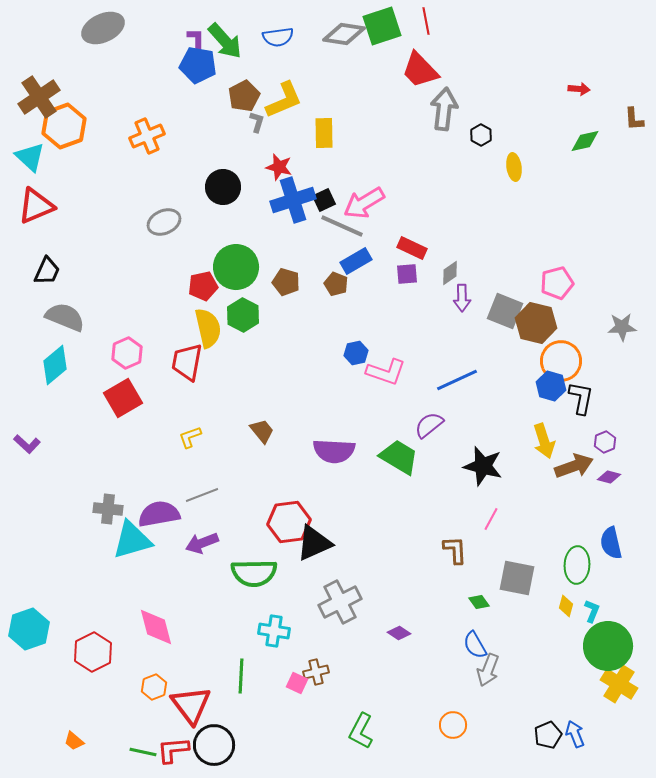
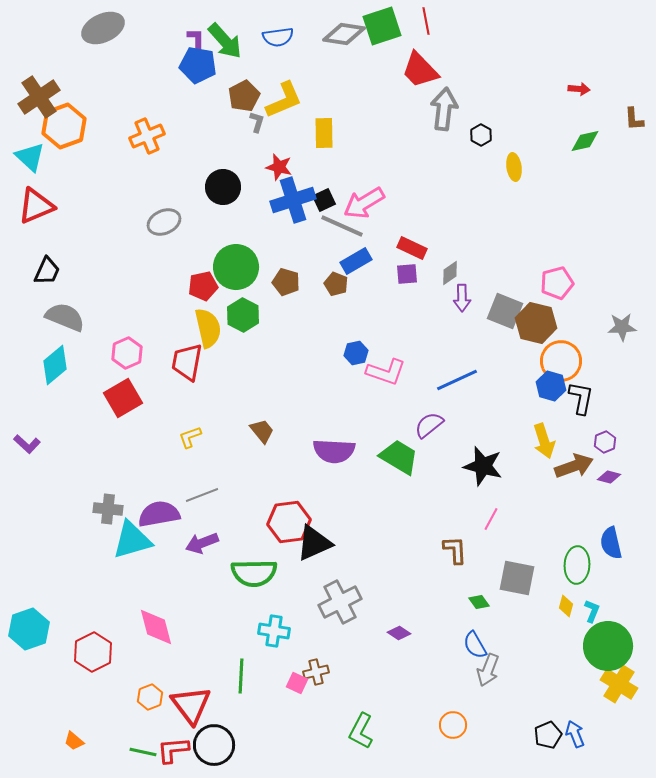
orange hexagon at (154, 687): moved 4 px left, 10 px down
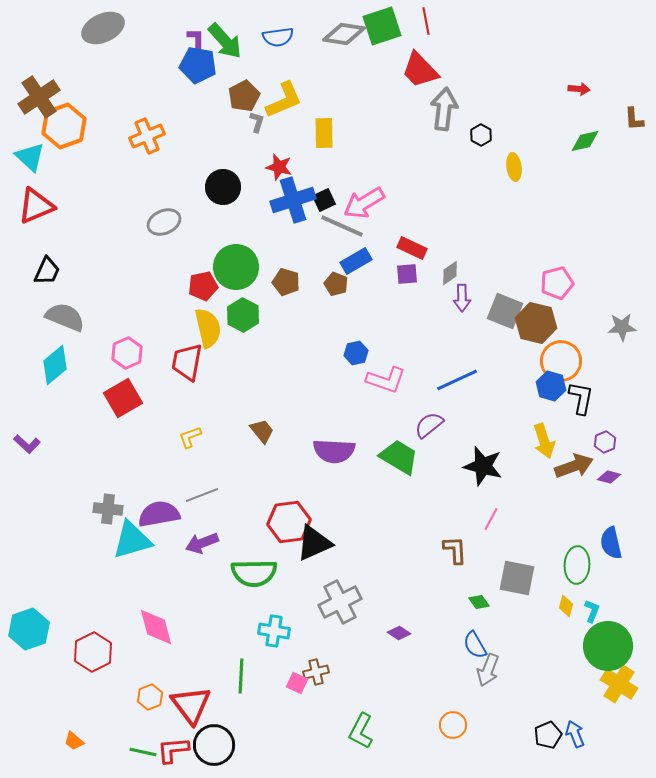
pink L-shape at (386, 372): moved 8 px down
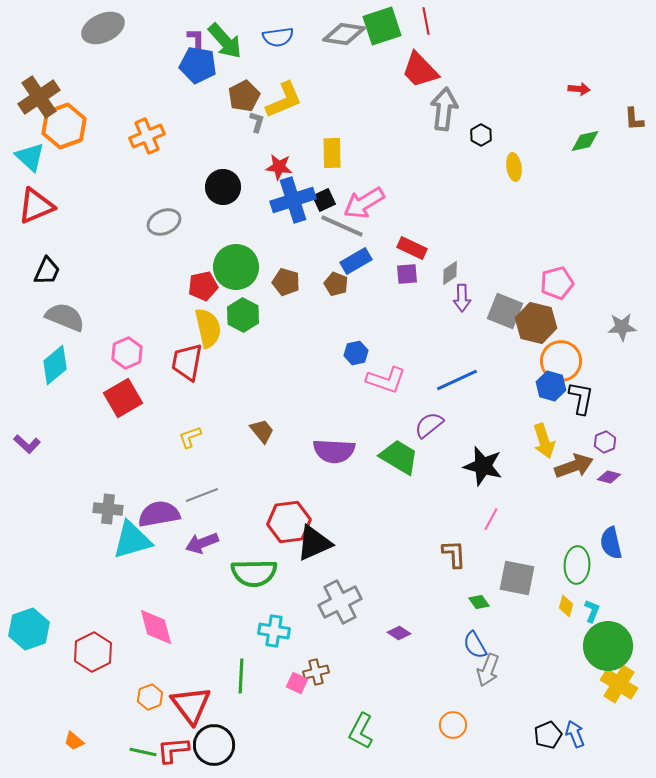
yellow rectangle at (324, 133): moved 8 px right, 20 px down
red star at (279, 167): rotated 8 degrees counterclockwise
brown L-shape at (455, 550): moved 1 px left, 4 px down
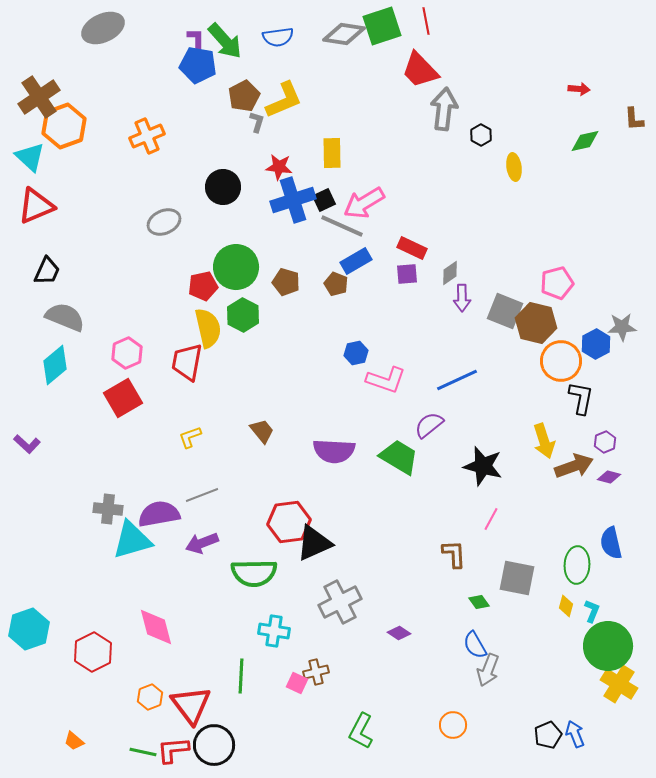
blue hexagon at (551, 386): moved 45 px right, 42 px up; rotated 16 degrees clockwise
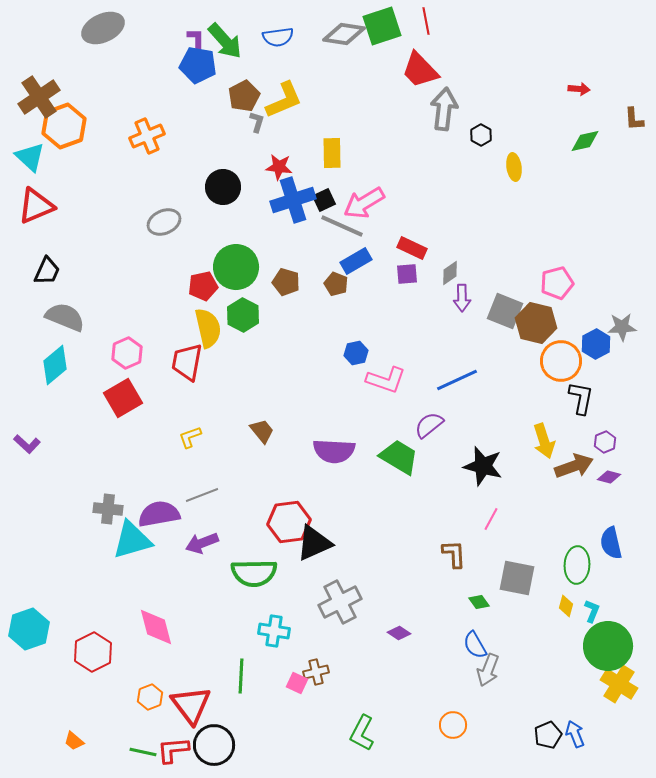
green L-shape at (361, 731): moved 1 px right, 2 px down
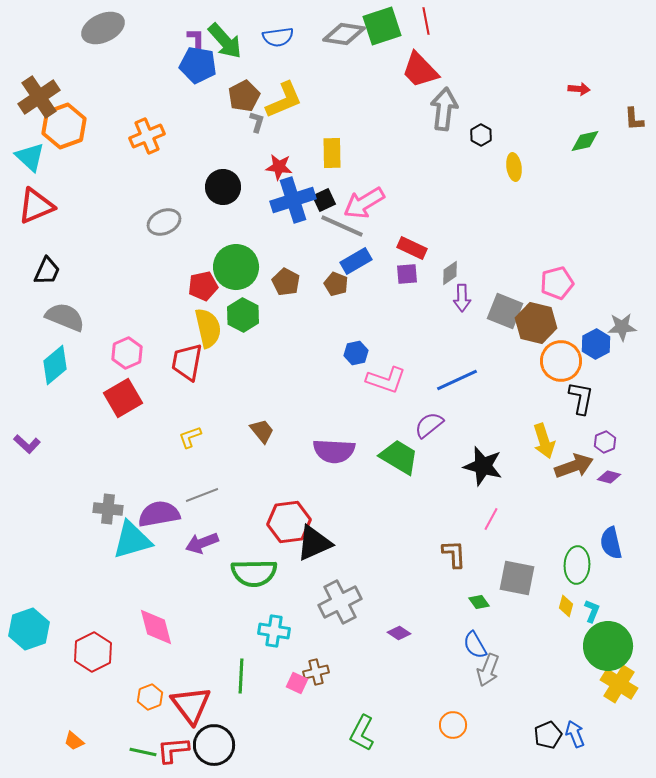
brown pentagon at (286, 282): rotated 12 degrees clockwise
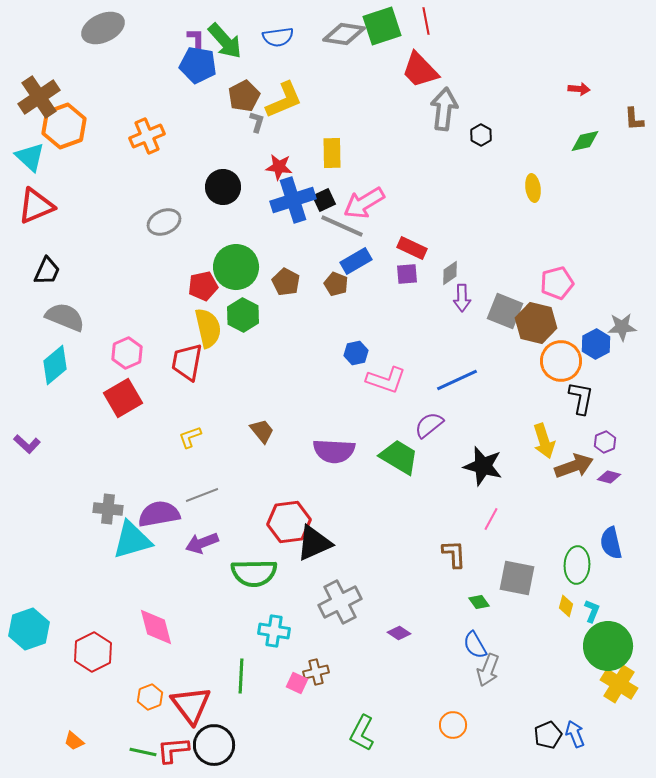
yellow ellipse at (514, 167): moved 19 px right, 21 px down
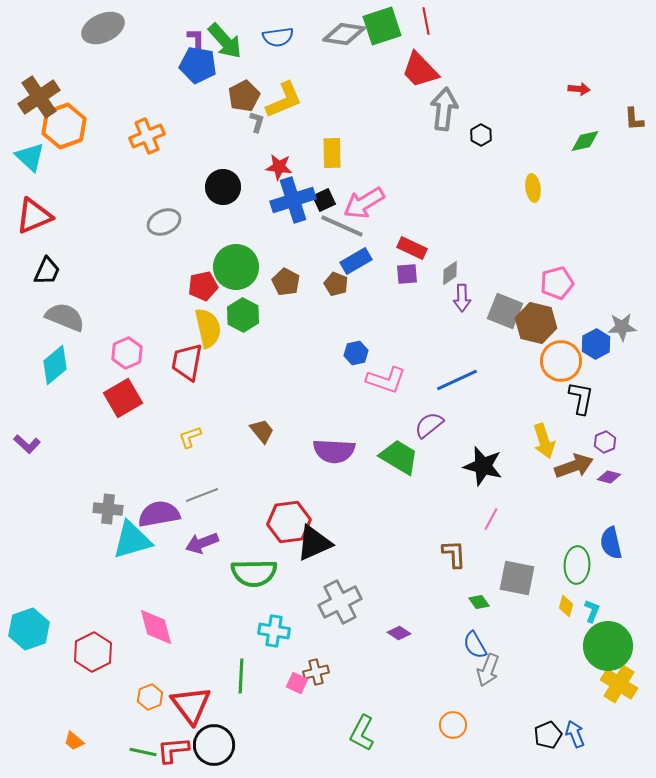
red triangle at (36, 206): moved 2 px left, 10 px down
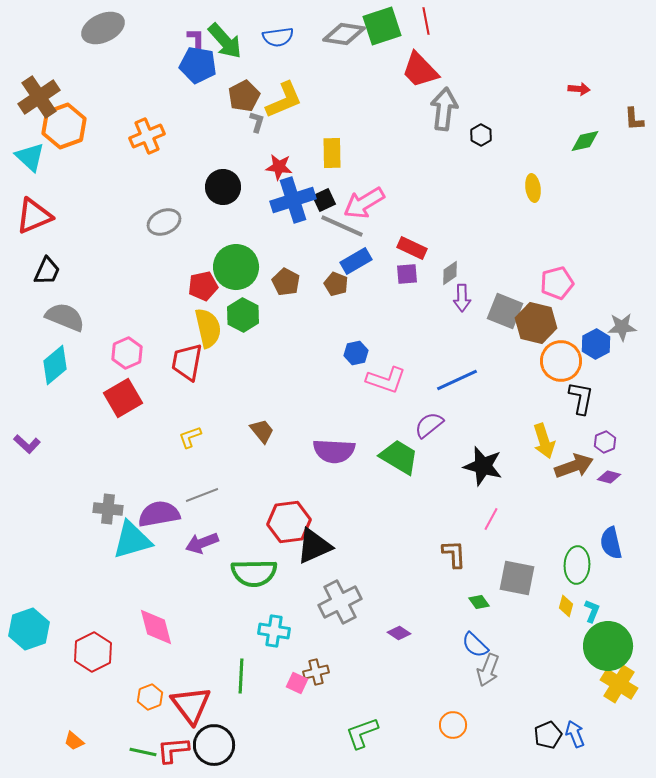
black triangle at (314, 543): moved 3 px down
blue semicircle at (475, 645): rotated 16 degrees counterclockwise
green L-shape at (362, 733): rotated 42 degrees clockwise
